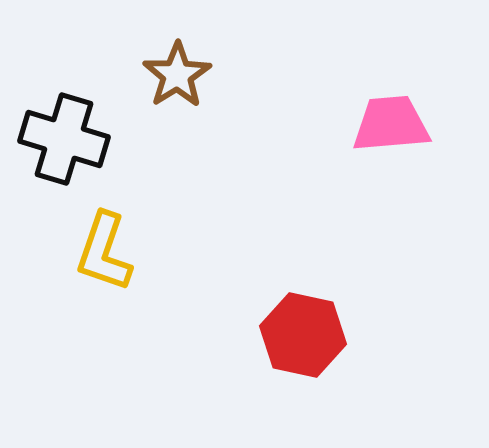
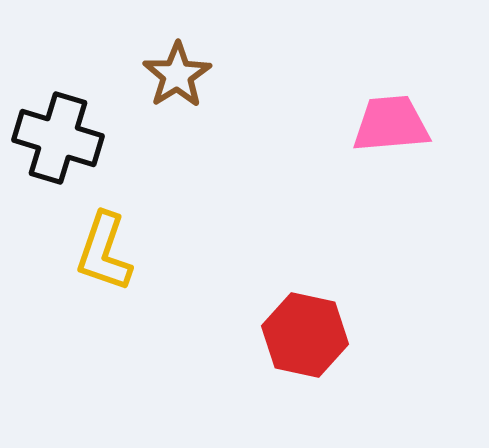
black cross: moved 6 px left, 1 px up
red hexagon: moved 2 px right
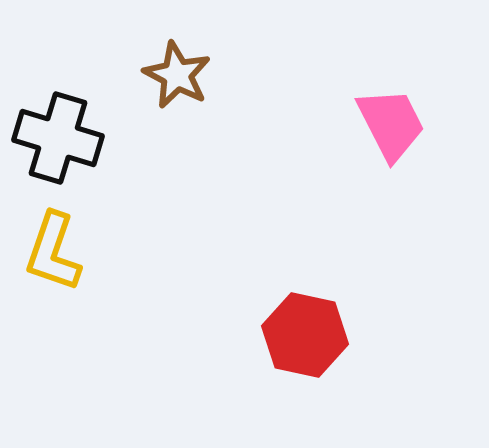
brown star: rotated 12 degrees counterclockwise
pink trapezoid: rotated 68 degrees clockwise
yellow L-shape: moved 51 px left
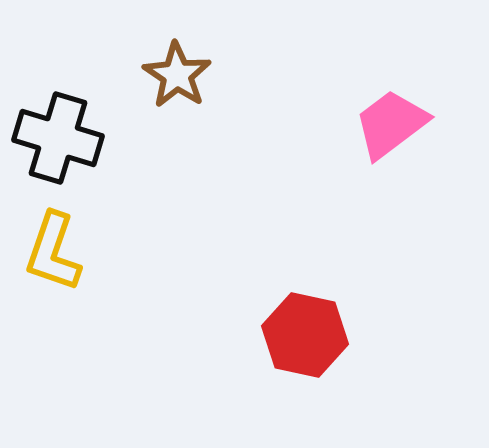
brown star: rotated 6 degrees clockwise
pink trapezoid: rotated 100 degrees counterclockwise
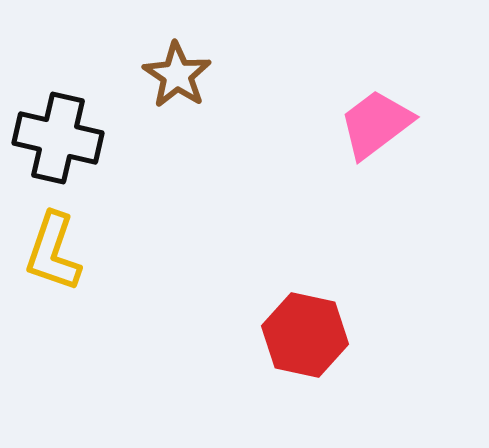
pink trapezoid: moved 15 px left
black cross: rotated 4 degrees counterclockwise
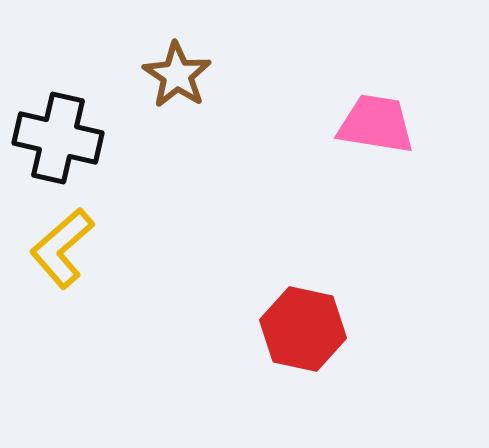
pink trapezoid: rotated 46 degrees clockwise
yellow L-shape: moved 9 px right, 4 px up; rotated 30 degrees clockwise
red hexagon: moved 2 px left, 6 px up
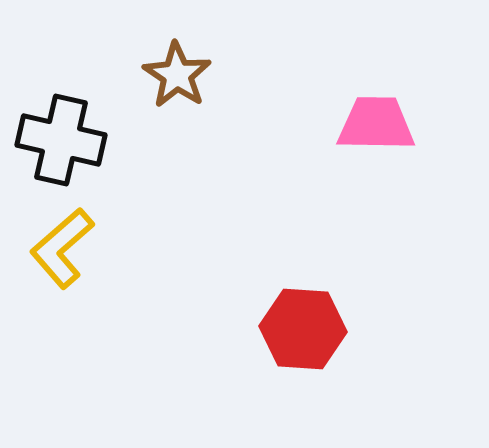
pink trapezoid: rotated 8 degrees counterclockwise
black cross: moved 3 px right, 2 px down
red hexagon: rotated 8 degrees counterclockwise
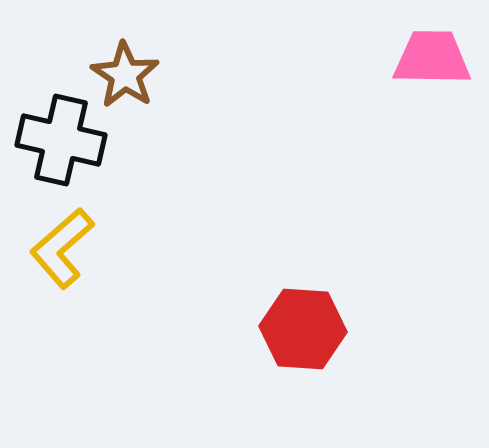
brown star: moved 52 px left
pink trapezoid: moved 56 px right, 66 px up
